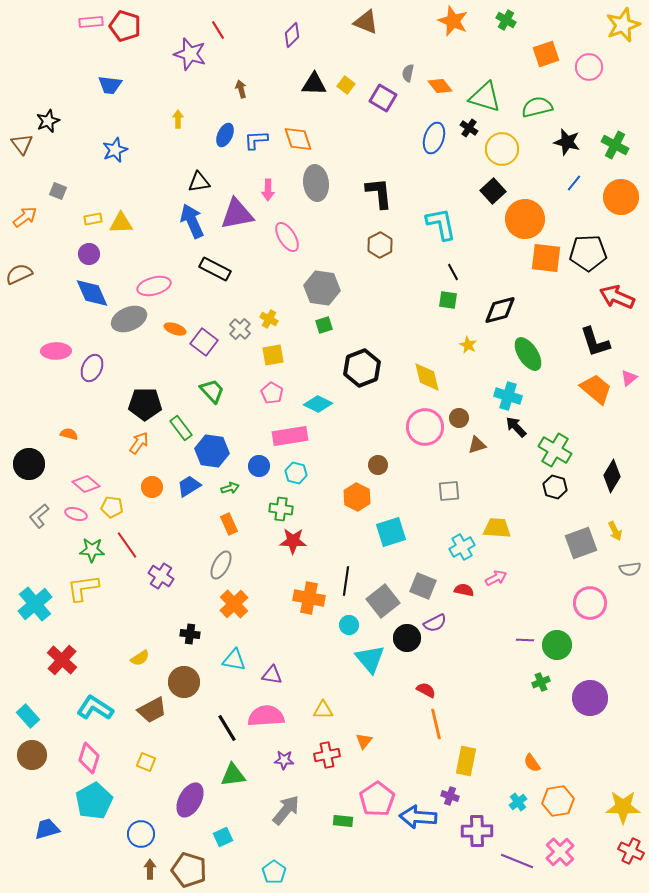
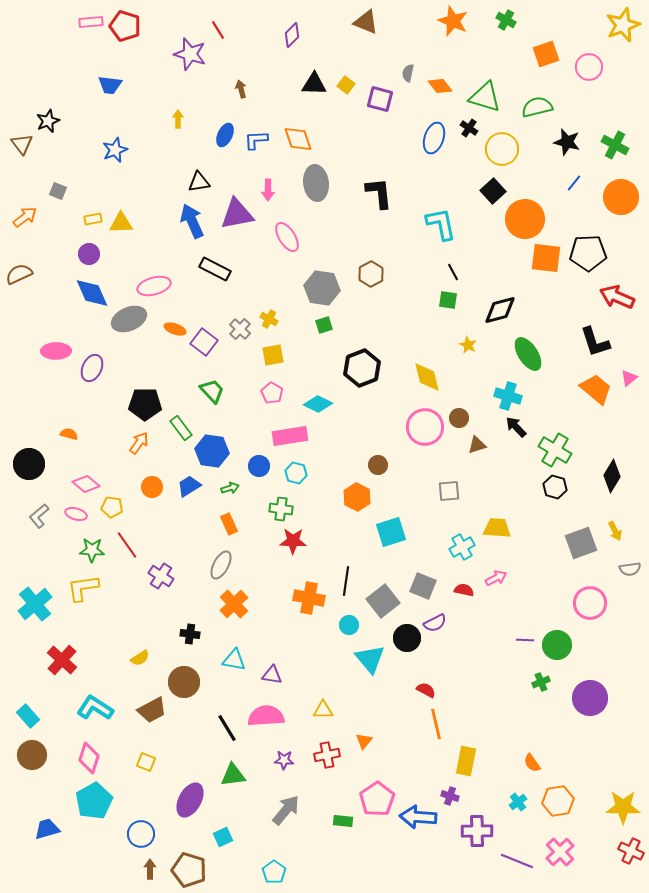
purple square at (383, 98): moved 3 px left, 1 px down; rotated 16 degrees counterclockwise
brown hexagon at (380, 245): moved 9 px left, 29 px down
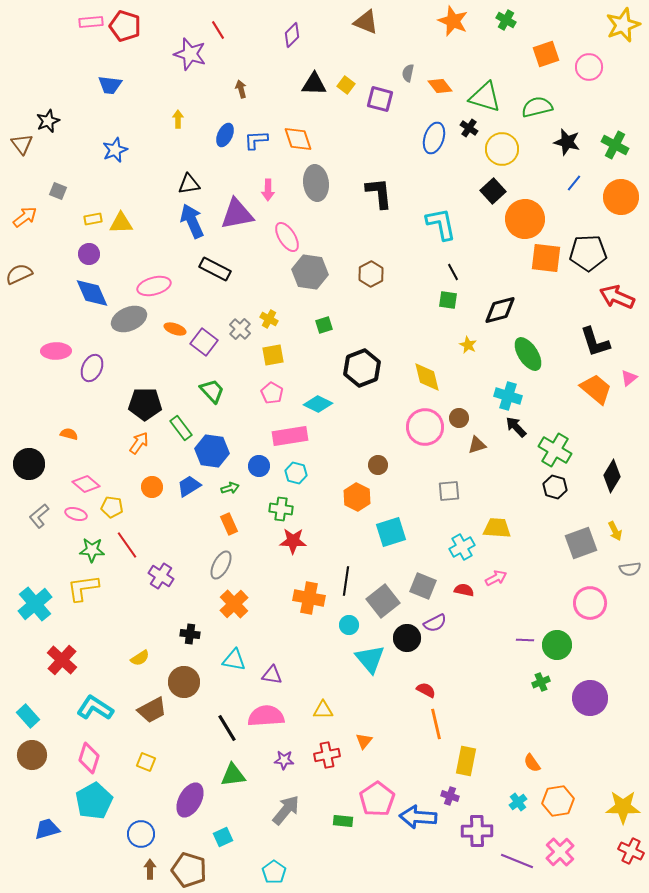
black triangle at (199, 182): moved 10 px left, 2 px down
gray hexagon at (322, 288): moved 12 px left, 16 px up
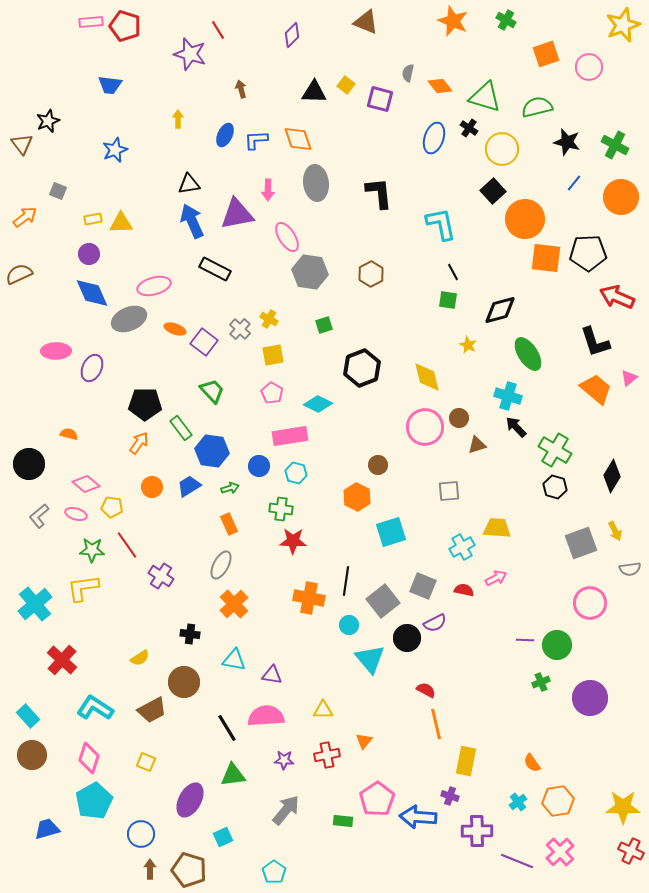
black triangle at (314, 84): moved 8 px down
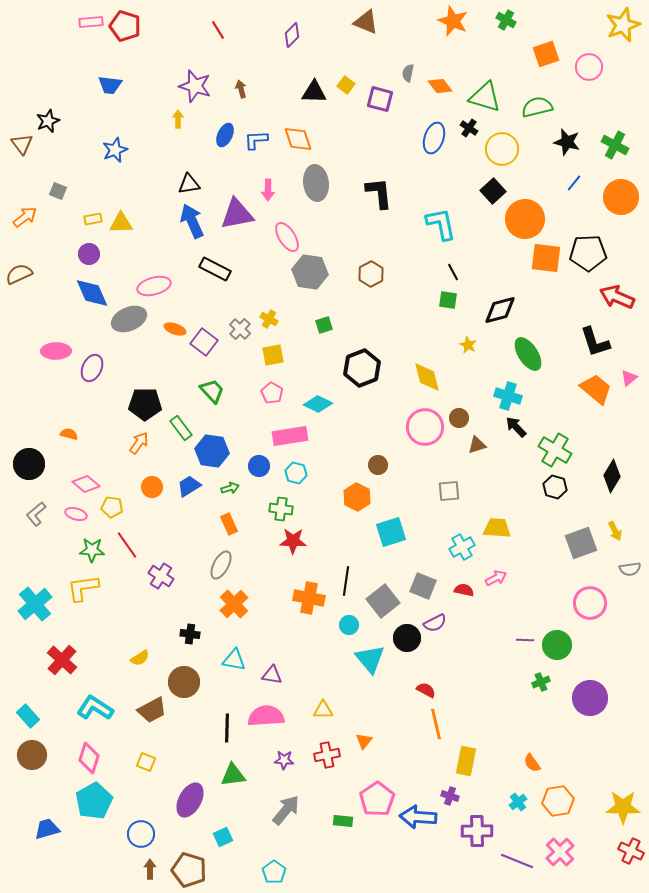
purple star at (190, 54): moved 5 px right, 32 px down
gray L-shape at (39, 516): moved 3 px left, 2 px up
black line at (227, 728): rotated 32 degrees clockwise
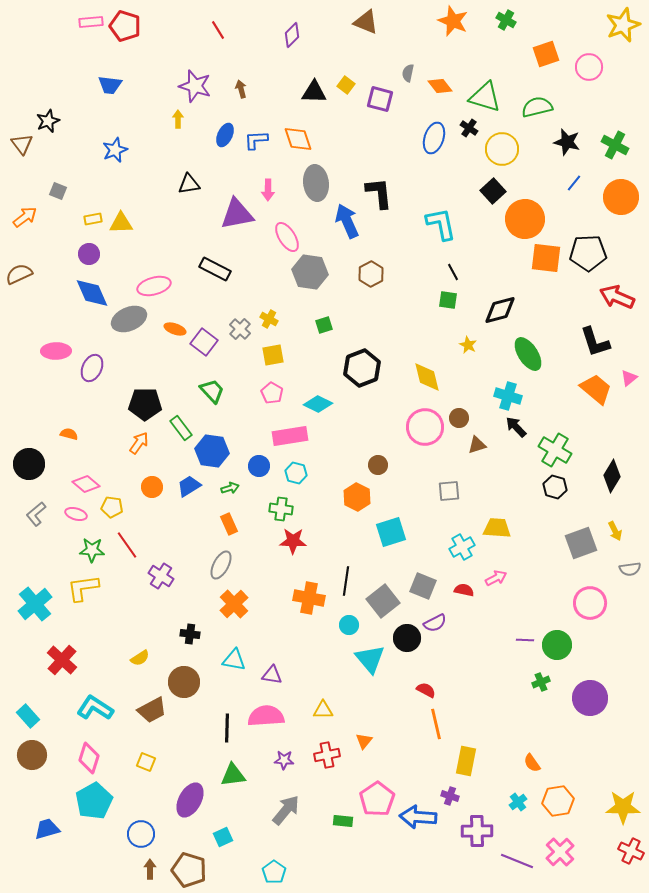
blue arrow at (192, 221): moved 155 px right
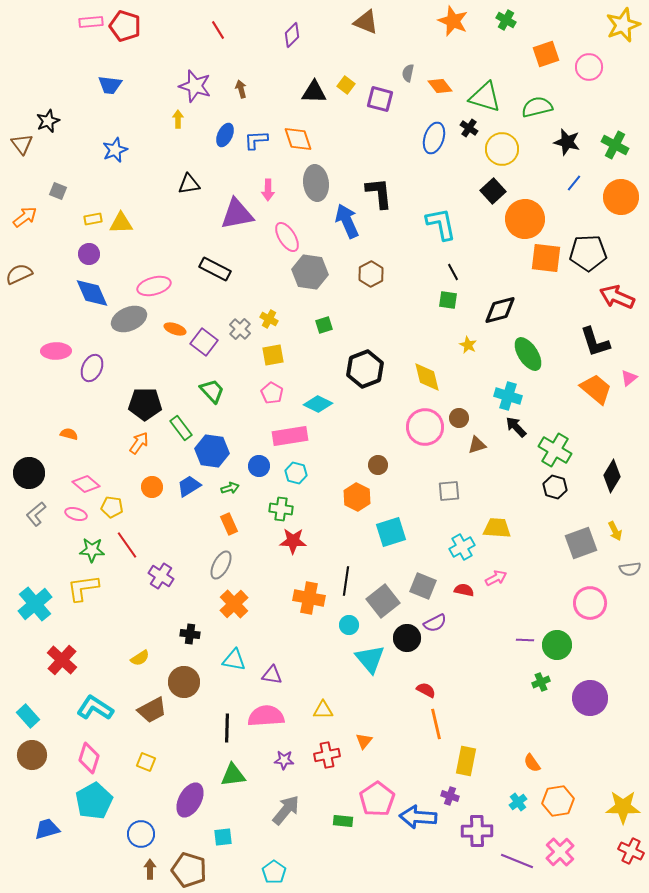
black hexagon at (362, 368): moved 3 px right, 1 px down
black circle at (29, 464): moved 9 px down
cyan square at (223, 837): rotated 18 degrees clockwise
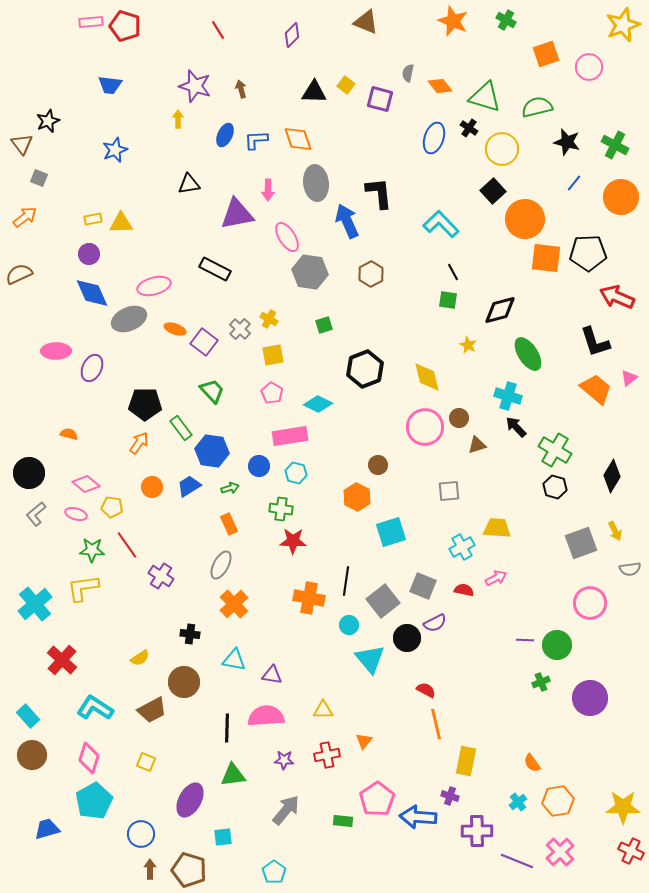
gray square at (58, 191): moved 19 px left, 13 px up
cyan L-shape at (441, 224): rotated 33 degrees counterclockwise
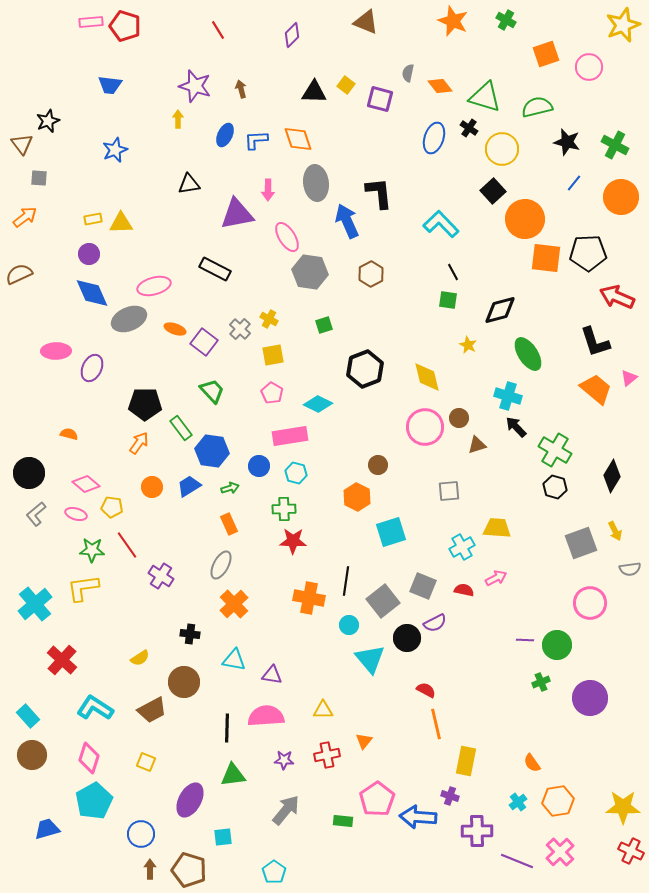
gray square at (39, 178): rotated 18 degrees counterclockwise
green cross at (281, 509): moved 3 px right; rotated 10 degrees counterclockwise
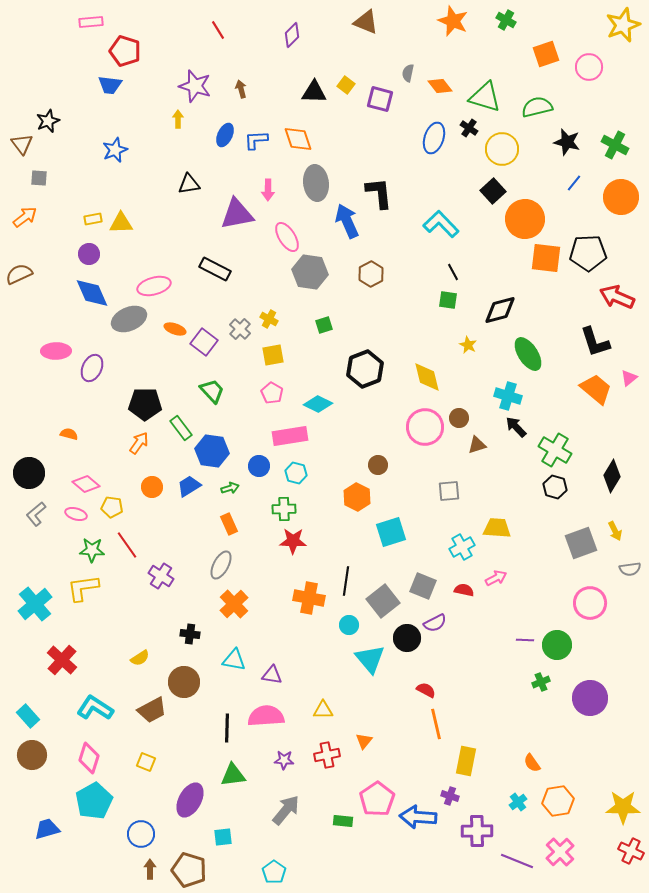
red pentagon at (125, 26): moved 25 px down
